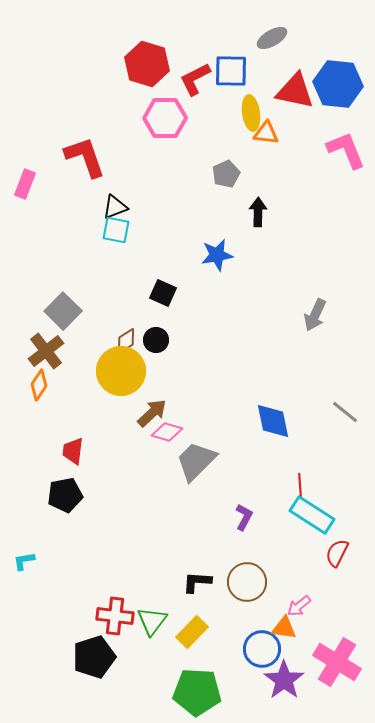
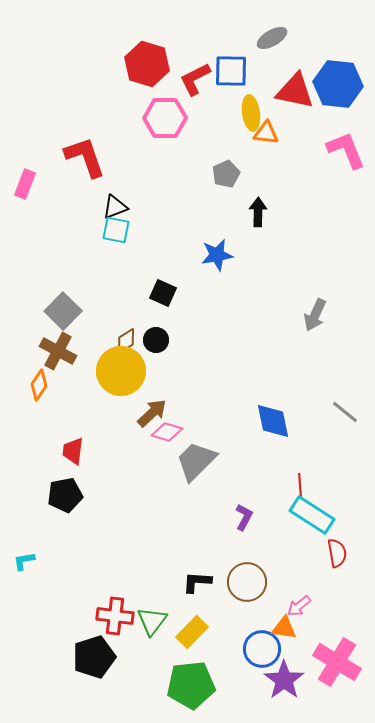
brown cross at (46, 351): moved 12 px right; rotated 24 degrees counterclockwise
red semicircle at (337, 553): rotated 144 degrees clockwise
green pentagon at (197, 692): moved 6 px left, 7 px up; rotated 9 degrees counterclockwise
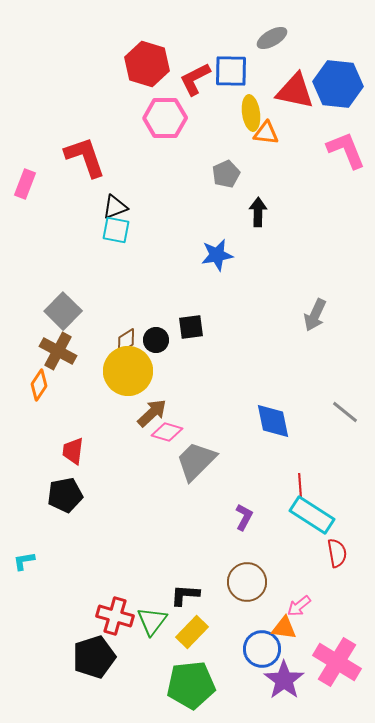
black square at (163, 293): moved 28 px right, 34 px down; rotated 32 degrees counterclockwise
yellow circle at (121, 371): moved 7 px right
black L-shape at (197, 582): moved 12 px left, 13 px down
red cross at (115, 616): rotated 9 degrees clockwise
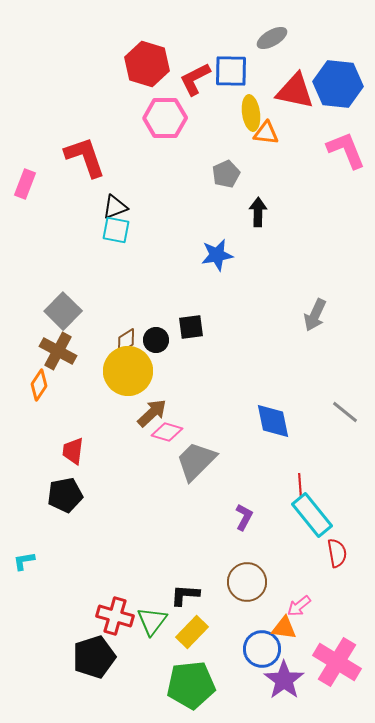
cyan rectangle at (312, 515): rotated 18 degrees clockwise
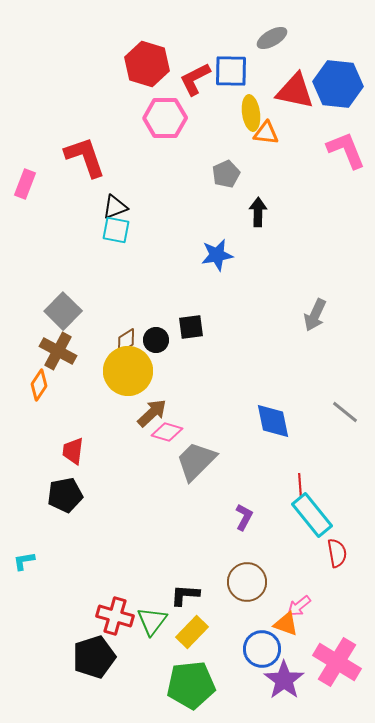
orange triangle at (284, 628): moved 2 px right, 4 px up; rotated 12 degrees clockwise
